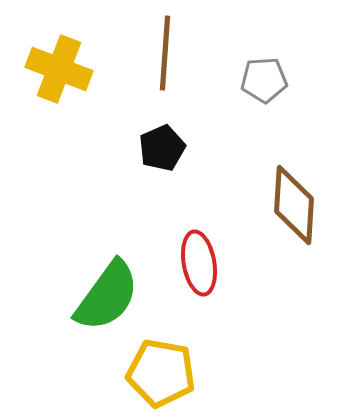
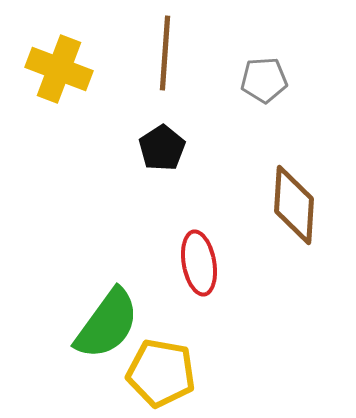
black pentagon: rotated 9 degrees counterclockwise
green semicircle: moved 28 px down
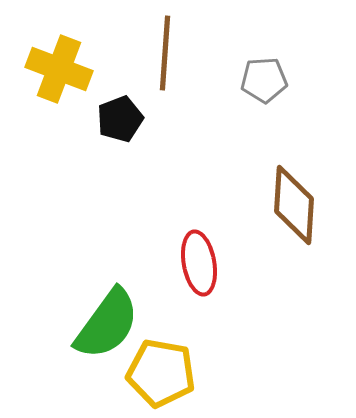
black pentagon: moved 42 px left, 29 px up; rotated 12 degrees clockwise
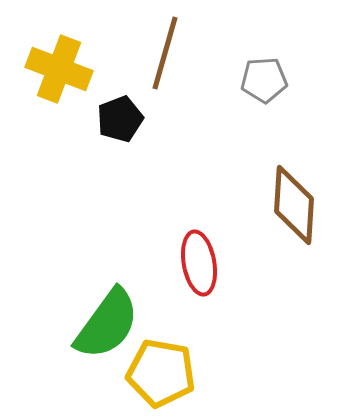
brown line: rotated 12 degrees clockwise
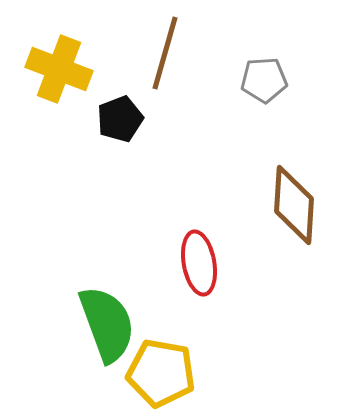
green semicircle: rotated 56 degrees counterclockwise
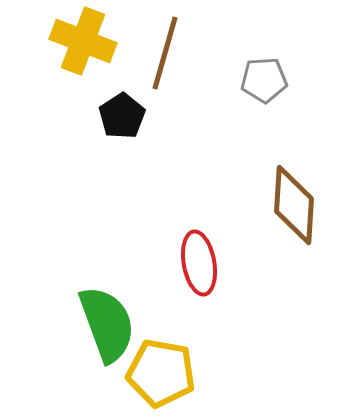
yellow cross: moved 24 px right, 28 px up
black pentagon: moved 2 px right, 3 px up; rotated 12 degrees counterclockwise
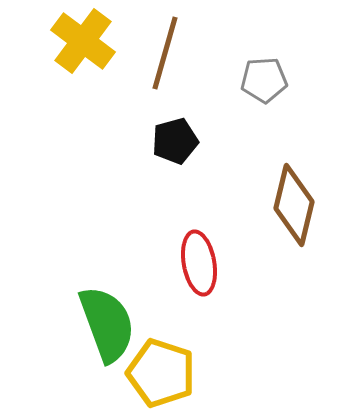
yellow cross: rotated 16 degrees clockwise
black pentagon: moved 53 px right, 25 px down; rotated 18 degrees clockwise
brown diamond: rotated 10 degrees clockwise
yellow pentagon: rotated 8 degrees clockwise
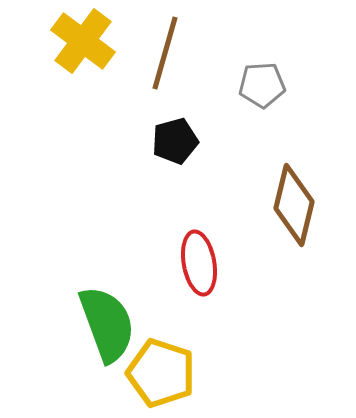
gray pentagon: moved 2 px left, 5 px down
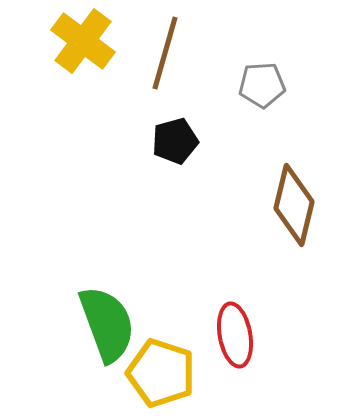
red ellipse: moved 36 px right, 72 px down
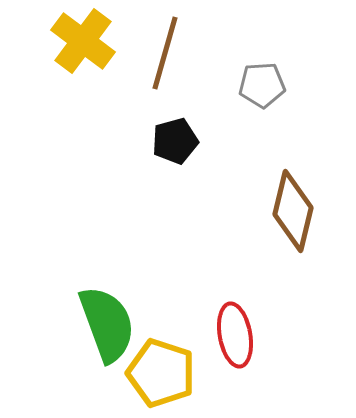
brown diamond: moved 1 px left, 6 px down
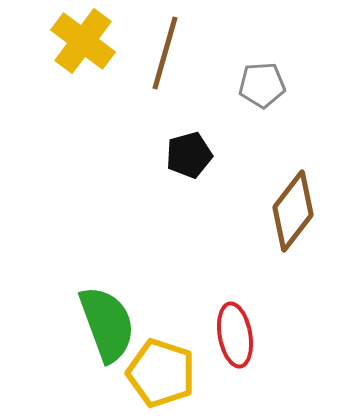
black pentagon: moved 14 px right, 14 px down
brown diamond: rotated 24 degrees clockwise
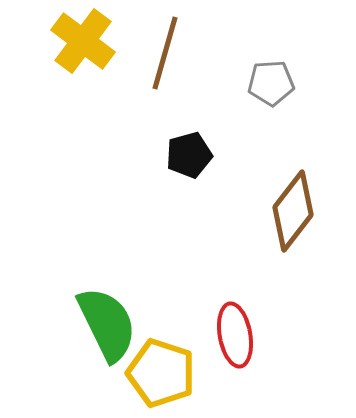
gray pentagon: moved 9 px right, 2 px up
green semicircle: rotated 6 degrees counterclockwise
